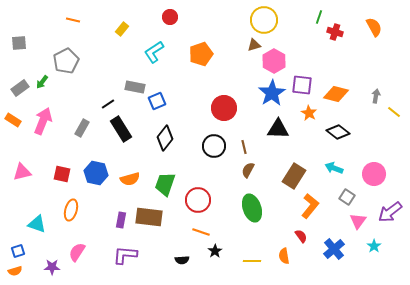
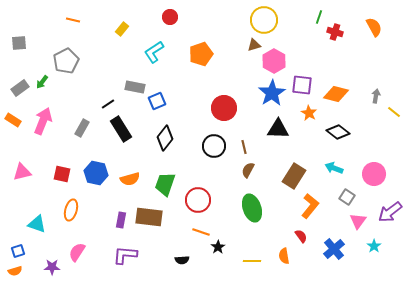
black star at (215, 251): moved 3 px right, 4 px up
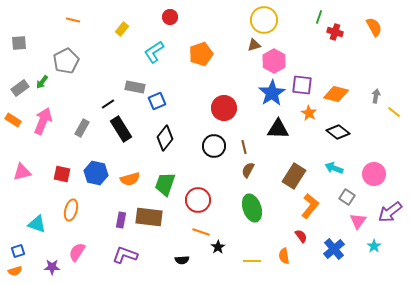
purple L-shape at (125, 255): rotated 15 degrees clockwise
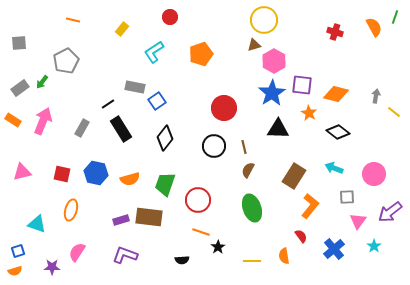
green line at (319, 17): moved 76 px right
blue square at (157, 101): rotated 12 degrees counterclockwise
gray square at (347, 197): rotated 35 degrees counterclockwise
purple rectangle at (121, 220): rotated 63 degrees clockwise
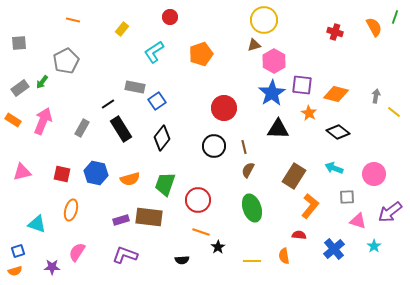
black diamond at (165, 138): moved 3 px left
pink triangle at (358, 221): rotated 48 degrees counterclockwise
red semicircle at (301, 236): moved 2 px left, 1 px up; rotated 48 degrees counterclockwise
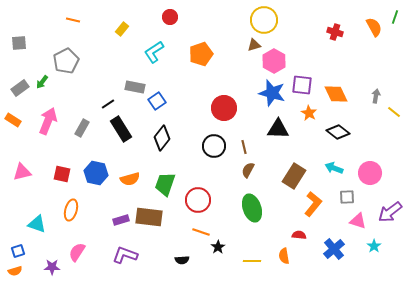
blue star at (272, 93): rotated 24 degrees counterclockwise
orange diamond at (336, 94): rotated 50 degrees clockwise
pink arrow at (43, 121): moved 5 px right
pink circle at (374, 174): moved 4 px left, 1 px up
orange L-shape at (310, 206): moved 3 px right, 2 px up
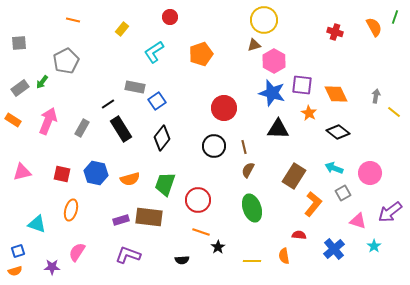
gray square at (347, 197): moved 4 px left, 4 px up; rotated 28 degrees counterclockwise
purple L-shape at (125, 255): moved 3 px right
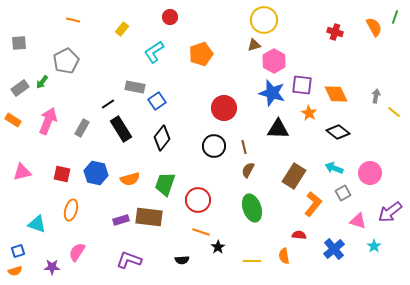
purple L-shape at (128, 255): moved 1 px right, 5 px down
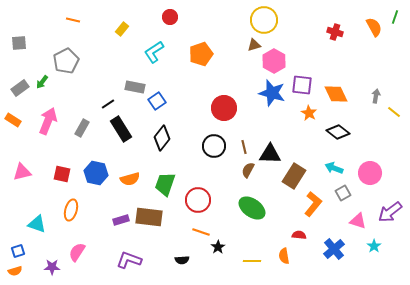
black triangle at (278, 129): moved 8 px left, 25 px down
green ellipse at (252, 208): rotated 36 degrees counterclockwise
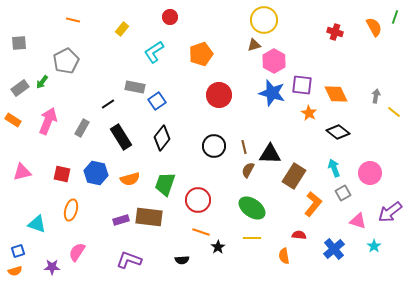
red circle at (224, 108): moved 5 px left, 13 px up
black rectangle at (121, 129): moved 8 px down
cyan arrow at (334, 168): rotated 48 degrees clockwise
yellow line at (252, 261): moved 23 px up
